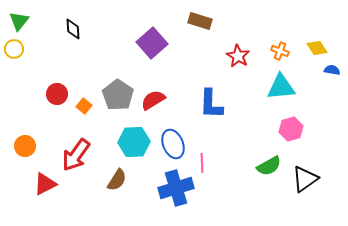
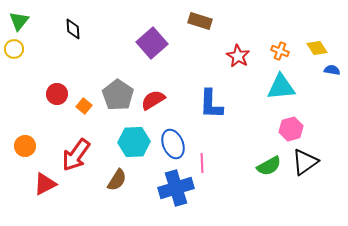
black triangle: moved 17 px up
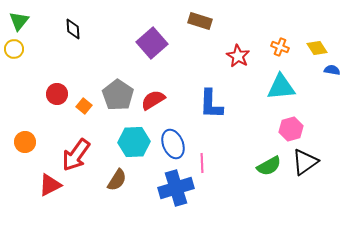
orange cross: moved 4 px up
orange circle: moved 4 px up
red triangle: moved 5 px right, 1 px down
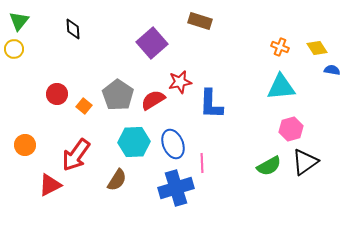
red star: moved 58 px left, 26 px down; rotated 30 degrees clockwise
orange circle: moved 3 px down
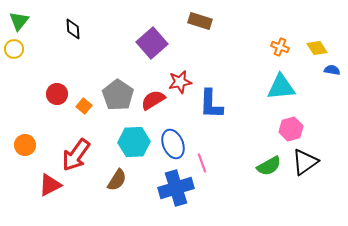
pink line: rotated 18 degrees counterclockwise
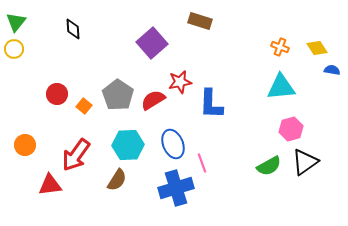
green triangle: moved 3 px left, 1 px down
cyan hexagon: moved 6 px left, 3 px down
red triangle: rotated 20 degrees clockwise
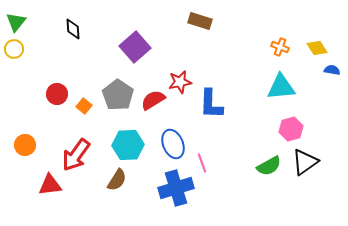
purple square: moved 17 px left, 4 px down
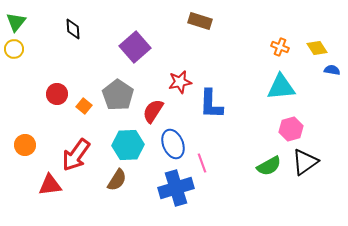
red semicircle: moved 11 px down; rotated 25 degrees counterclockwise
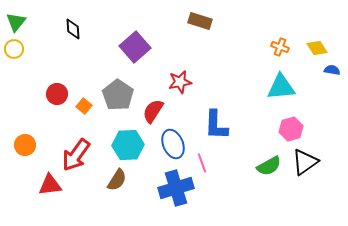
blue L-shape: moved 5 px right, 21 px down
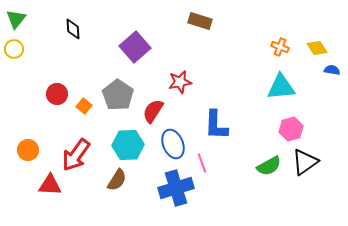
green triangle: moved 3 px up
orange circle: moved 3 px right, 5 px down
red triangle: rotated 10 degrees clockwise
